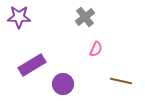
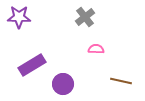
pink semicircle: rotated 112 degrees counterclockwise
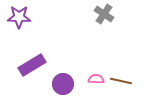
gray cross: moved 19 px right, 3 px up; rotated 18 degrees counterclockwise
pink semicircle: moved 30 px down
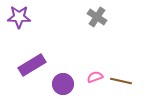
gray cross: moved 7 px left, 3 px down
pink semicircle: moved 1 px left, 2 px up; rotated 21 degrees counterclockwise
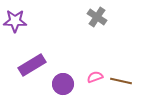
purple star: moved 4 px left, 4 px down
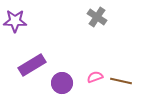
purple circle: moved 1 px left, 1 px up
